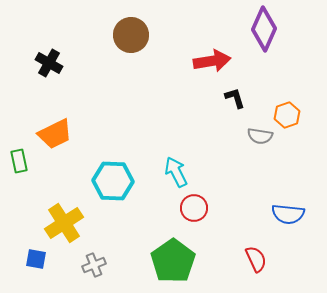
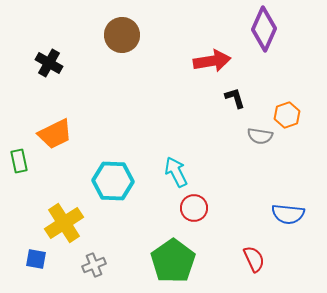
brown circle: moved 9 px left
red semicircle: moved 2 px left
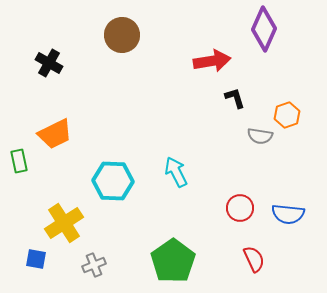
red circle: moved 46 px right
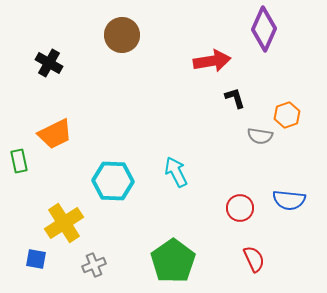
blue semicircle: moved 1 px right, 14 px up
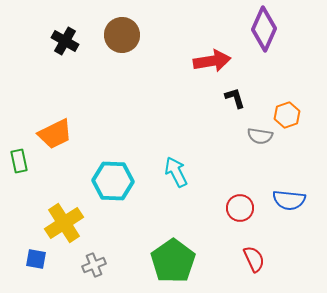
black cross: moved 16 px right, 22 px up
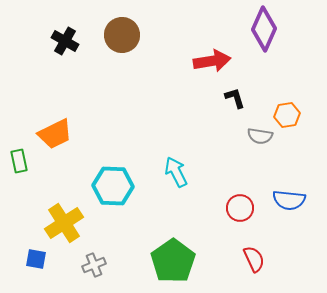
orange hexagon: rotated 10 degrees clockwise
cyan hexagon: moved 5 px down
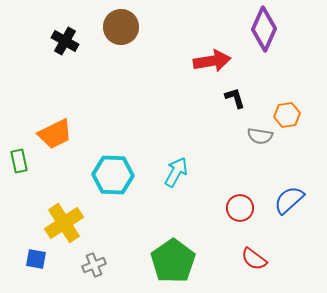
brown circle: moved 1 px left, 8 px up
cyan arrow: rotated 56 degrees clockwise
cyan hexagon: moved 11 px up
blue semicircle: rotated 132 degrees clockwise
red semicircle: rotated 152 degrees clockwise
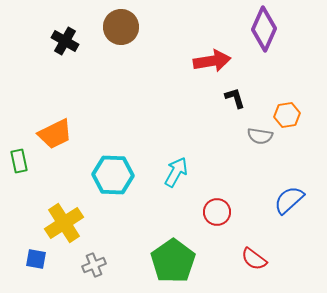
red circle: moved 23 px left, 4 px down
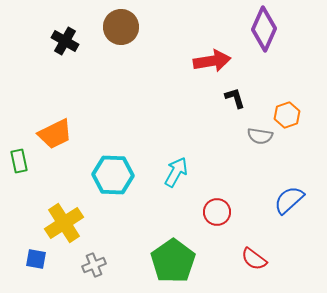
orange hexagon: rotated 10 degrees counterclockwise
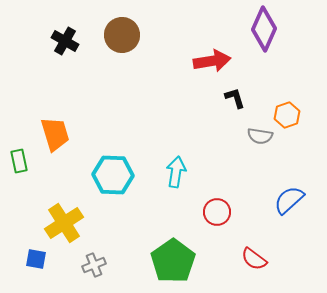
brown circle: moved 1 px right, 8 px down
orange trapezoid: rotated 81 degrees counterclockwise
cyan arrow: rotated 20 degrees counterclockwise
